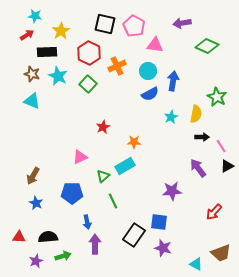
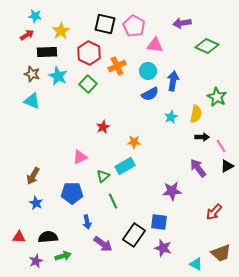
purple arrow at (95, 244): moved 8 px right; rotated 126 degrees clockwise
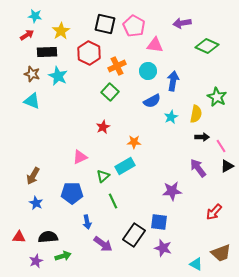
green square at (88, 84): moved 22 px right, 8 px down
blue semicircle at (150, 94): moved 2 px right, 7 px down
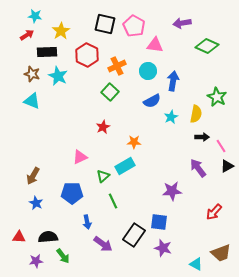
red hexagon at (89, 53): moved 2 px left, 2 px down
green arrow at (63, 256): rotated 70 degrees clockwise
purple star at (36, 261): rotated 16 degrees clockwise
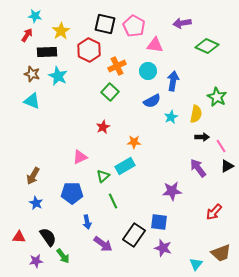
red arrow at (27, 35): rotated 24 degrees counterclockwise
red hexagon at (87, 55): moved 2 px right, 5 px up
black semicircle at (48, 237): rotated 60 degrees clockwise
cyan triangle at (196, 264): rotated 40 degrees clockwise
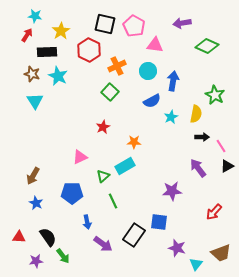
green star at (217, 97): moved 2 px left, 2 px up
cyan triangle at (32, 101): moved 3 px right; rotated 36 degrees clockwise
purple star at (163, 248): moved 14 px right
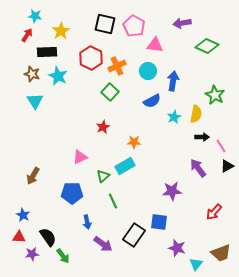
red hexagon at (89, 50): moved 2 px right, 8 px down
cyan star at (171, 117): moved 3 px right
blue star at (36, 203): moved 13 px left, 12 px down
purple star at (36, 261): moved 4 px left, 7 px up
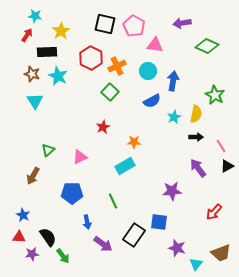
black arrow at (202, 137): moved 6 px left
green triangle at (103, 176): moved 55 px left, 26 px up
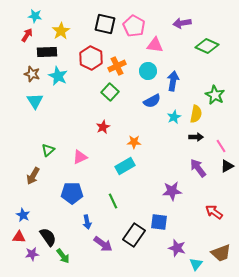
red arrow at (214, 212): rotated 84 degrees clockwise
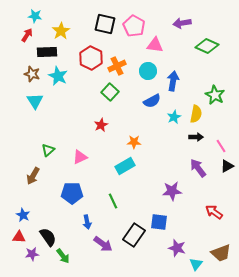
red star at (103, 127): moved 2 px left, 2 px up
